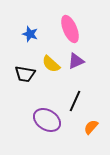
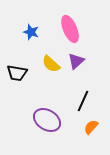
blue star: moved 1 px right, 2 px up
purple triangle: rotated 18 degrees counterclockwise
black trapezoid: moved 8 px left, 1 px up
black line: moved 8 px right
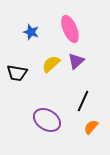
yellow semicircle: rotated 96 degrees clockwise
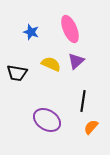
yellow semicircle: rotated 66 degrees clockwise
black line: rotated 15 degrees counterclockwise
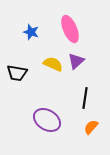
yellow semicircle: moved 2 px right
black line: moved 2 px right, 3 px up
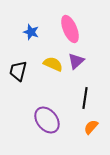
black trapezoid: moved 1 px right, 2 px up; rotated 95 degrees clockwise
purple ellipse: rotated 20 degrees clockwise
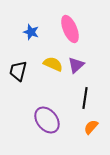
purple triangle: moved 4 px down
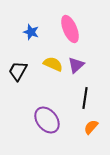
black trapezoid: rotated 15 degrees clockwise
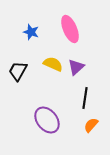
purple triangle: moved 2 px down
orange semicircle: moved 2 px up
